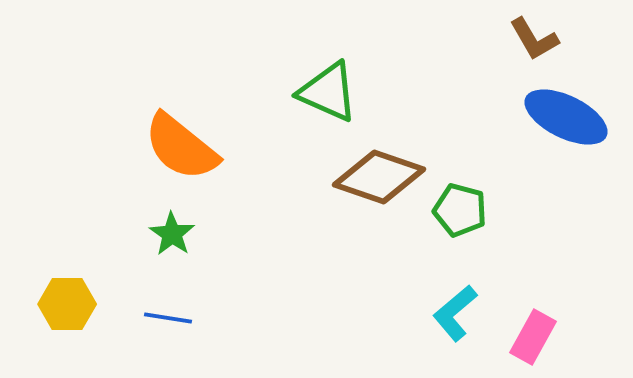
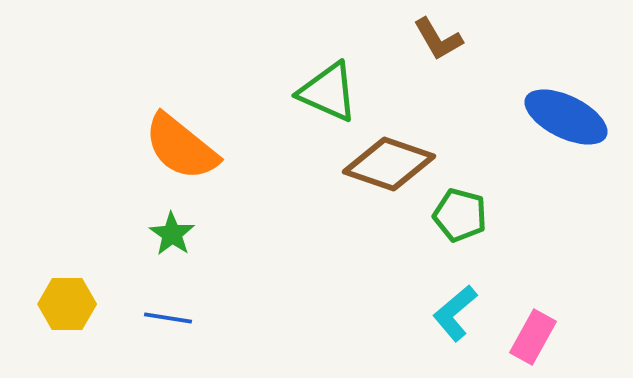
brown L-shape: moved 96 px left
brown diamond: moved 10 px right, 13 px up
green pentagon: moved 5 px down
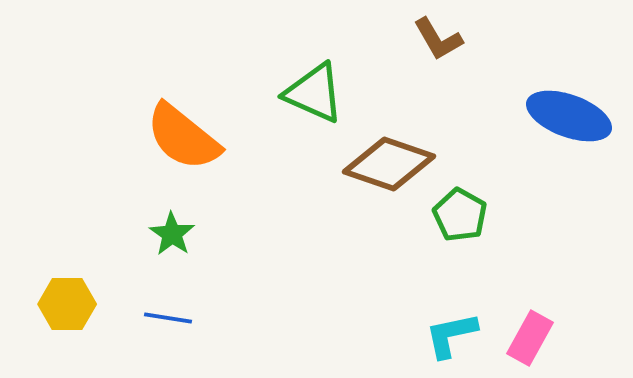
green triangle: moved 14 px left, 1 px down
blue ellipse: moved 3 px right, 1 px up; rotated 6 degrees counterclockwise
orange semicircle: moved 2 px right, 10 px up
green pentagon: rotated 14 degrees clockwise
cyan L-shape: moved 4 px left, 22 px down; rotated 28 degrees clockwise
pink rectangle: moved 3 px left, 1 px down
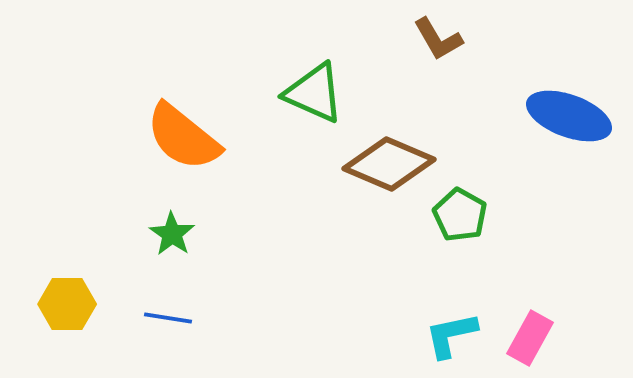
brown diamond: rotated 4 degrees clockwise
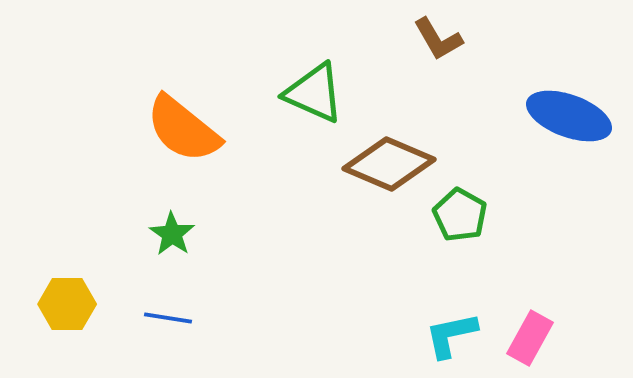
orange semicircle: moved 8 px up
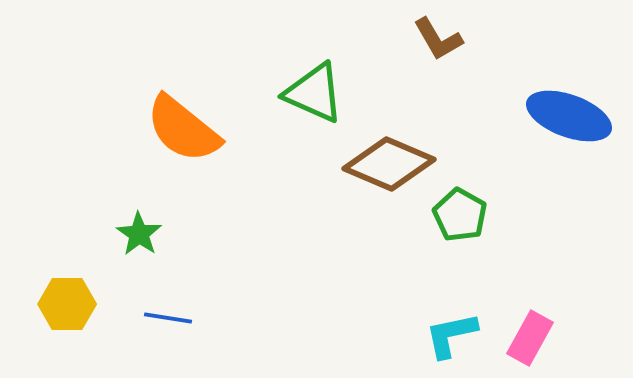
green star: moved 33 px left
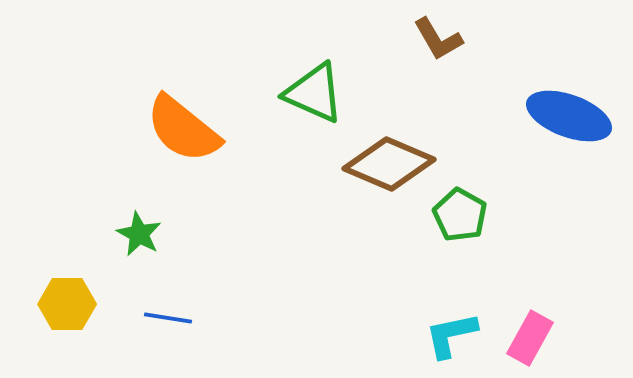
green star: rotated 6 degrees counterclockwise
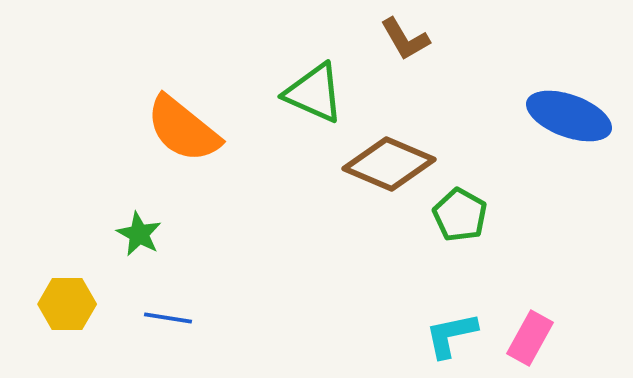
brown L-shape: moved 33 px left
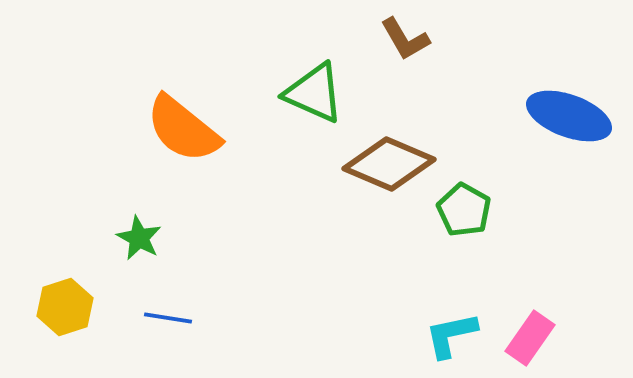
green pentagon: moved 4 px right, 5 px up
green star: moved 4 px down
yellow hexagon: moved 2 px left, 3 px down; rotated 18 degrees counterclockwise
pink rectangle: rotated 6 degrees clockwise
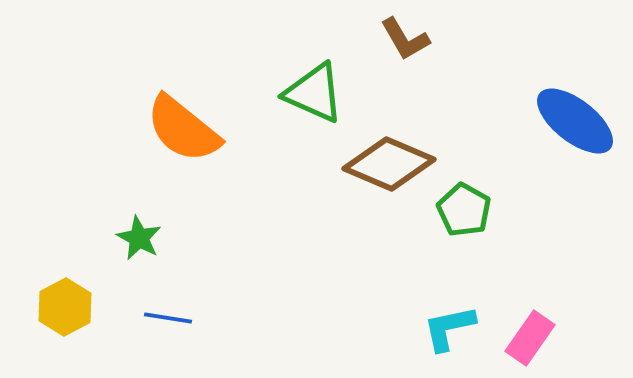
blue ellipse: moved 6 px right, 5 px down; rotated 18 degrees clockwise
yellow hexagon: rotated 10 degrees counterclockwise
cyan L-shape: moved 2 px left, 7 px up
